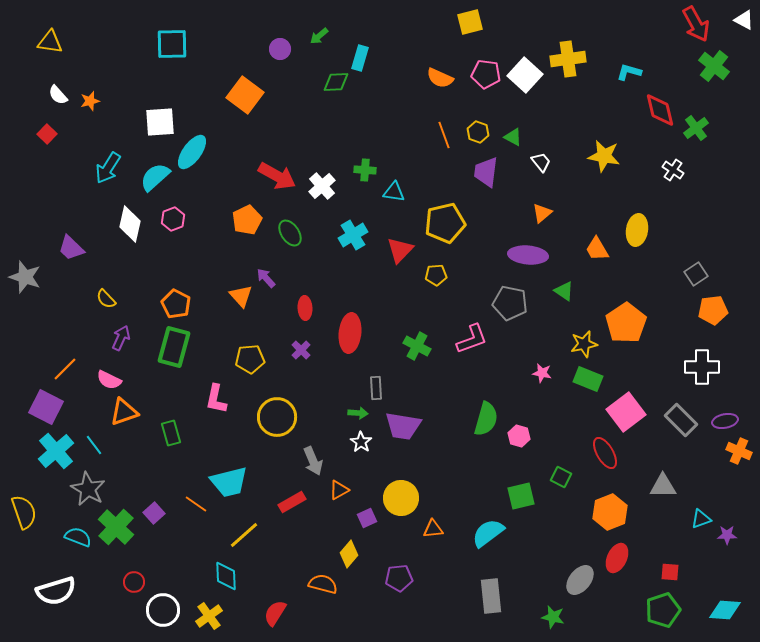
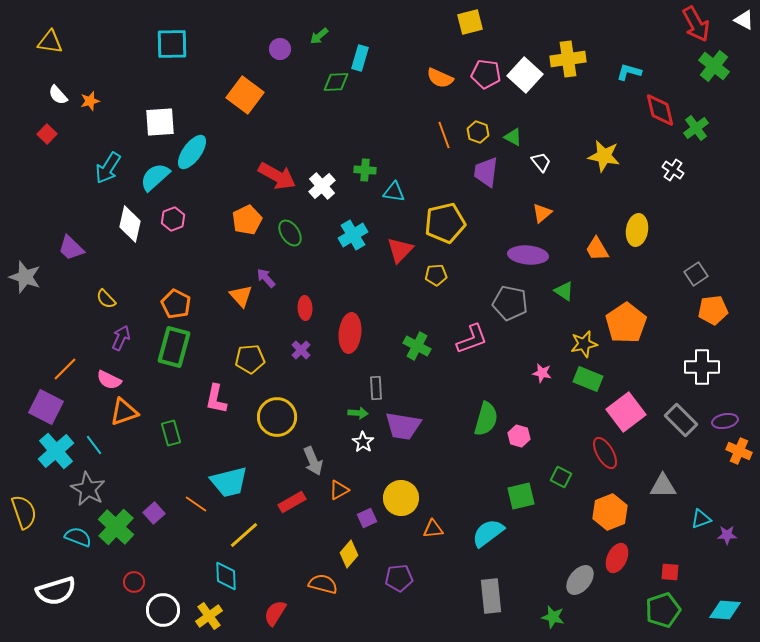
white star at (361, 442): moved 2 px right
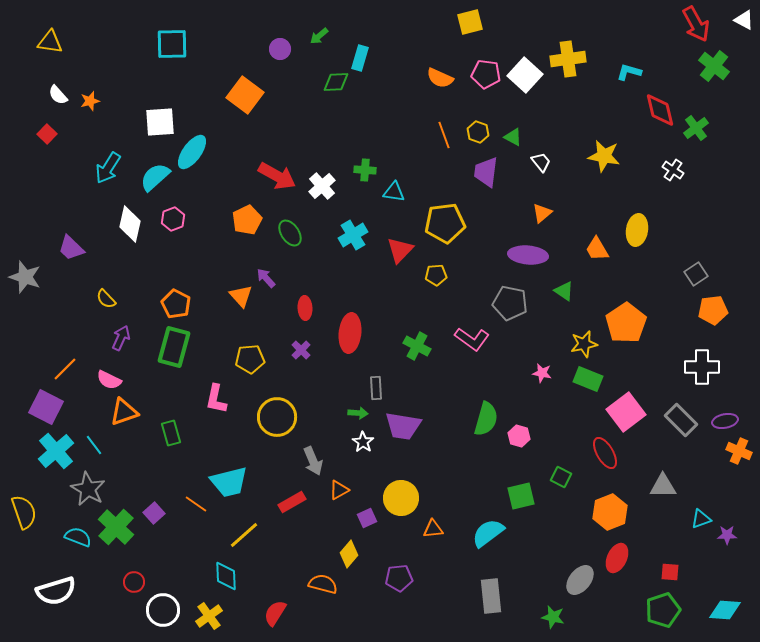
yellow pentagon at (445, 223): rotated 6 degrees clockwise
pink L-shape at (472, 339): rotated 56 degrees clockwise
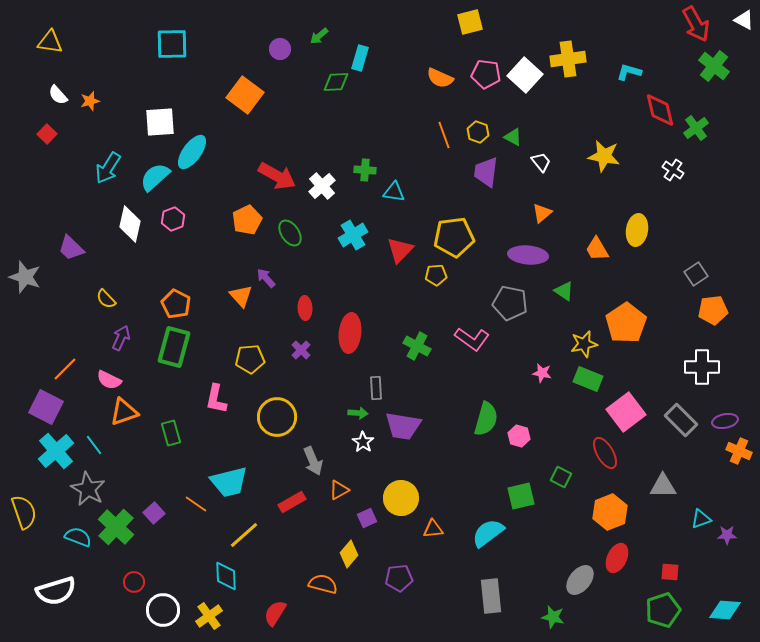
yellow pentagon at (445, 223): moved 9 px right, 14 px down
